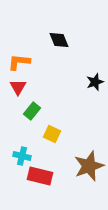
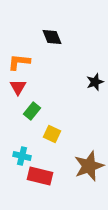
black diamond: moved 7 px left, 3 px up
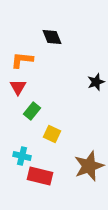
orange L-shape: moved 3 px right, 2 px up
black star: moved 1 px right
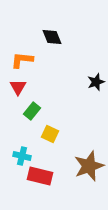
yellow square: moved 2 px left
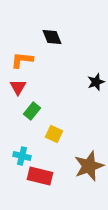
yellow square: moved 4 px right
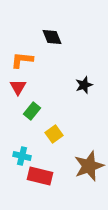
black star: moved 12 px left, 3 px down
yellow square: rotated 30 degrees clockwise
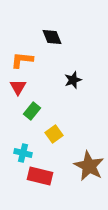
black star: moved 11 px left, 5 px up
cyan cross: moved 1 px right, 3 px up
brown star: rotated 24 degrees counterclockwise
